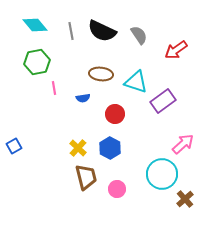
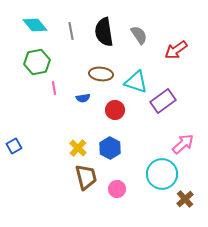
black semicircle: moved 2 px right, 1 px down; rotated 56 degrees clockwise
red circle: moved 4 px up
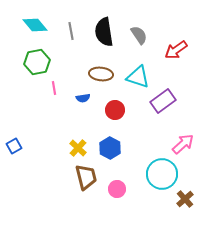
cyan triangle: moved 2 px right, 5 px up
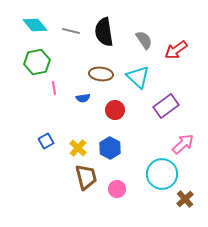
gray line: rotated 66 degrees counterclockwise
gray semicircle: moved 5 px right, 5 px down
cyan triangle: rotated 25 degrees clockwise
purple rectangle: moved 3 px right, 5 px down
blue square: moved 32 px right, 5 px up
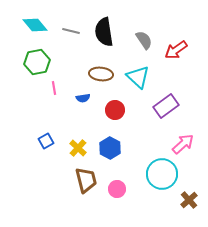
brown trapezoid: moved 3 px down
brown cross: moved 4 px right, 1 px down
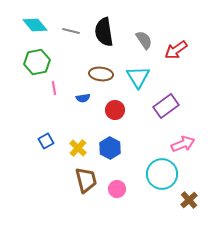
cyan triangle: rotated 15 degrees clockwise
pink arrow: rotated 20 degrees clockwise
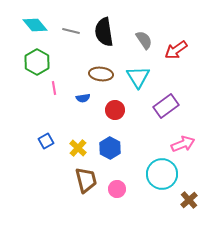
green hexagon: rotated 20 degrees counterclockwise
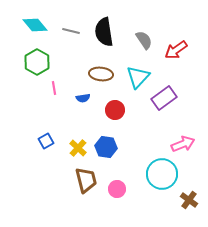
cyan triangle: rotated 15 degrees clockwise
purple rectangle: moved 2 px left, 8 px up
blue hexagon: moved 4 px left, 1 px up; rotated 20 degrees counterclockwise
brown cross: rotated 12 degrees counterclockwise
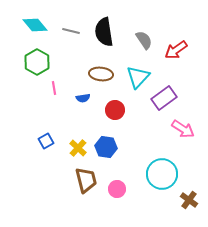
pink arrow: moved 15 px up; rotated 55 degrees clockwise
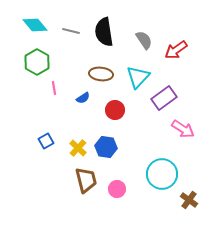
blue semicircle: rotated 24 degrees counterclockwise
